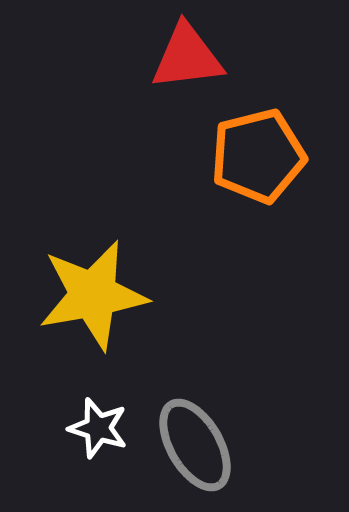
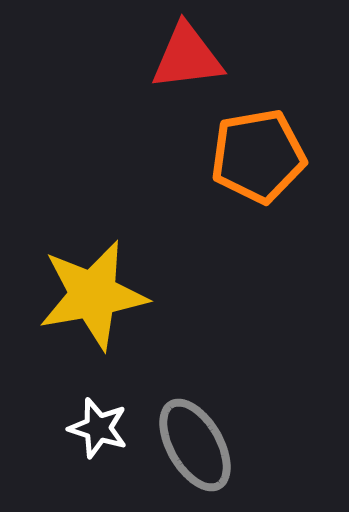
orange pentagon: rotated 4 degrees clockwise
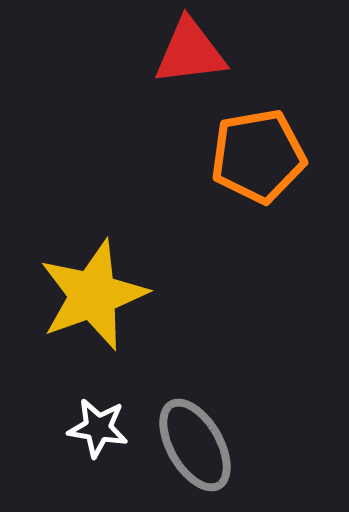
red triangle: moved 3 px right, 5 px up
yellow star: rotated 10 degrees counterclockwise
white star: rotated 8 degrees counterclockwise
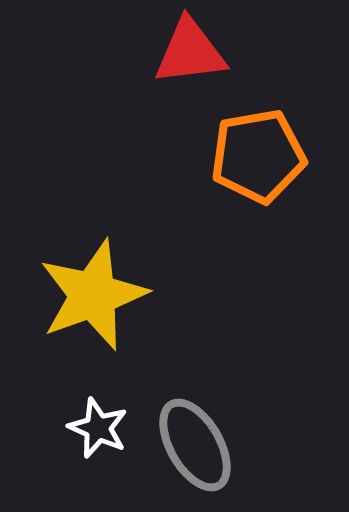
white star: rotated 14 degrees clockwise
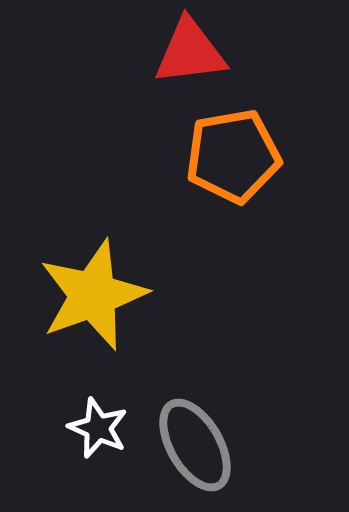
orange pentagon: moved 25 px left
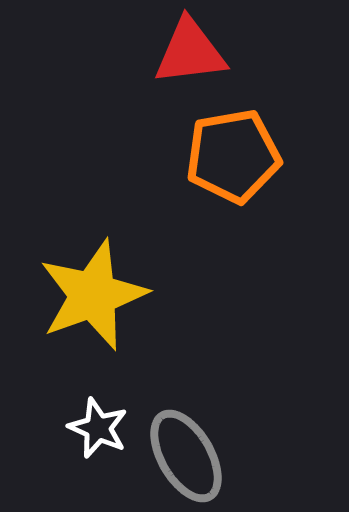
gray ellipse: moved 9 px left, 11 px down
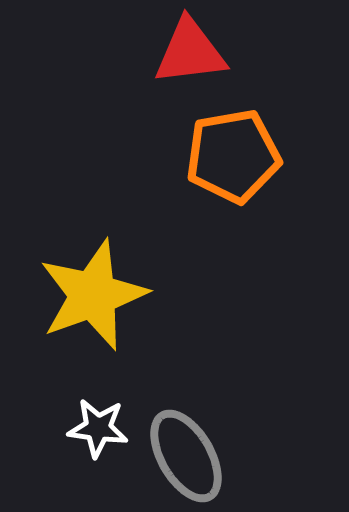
white star: rotated 16 degrees counterclockwise
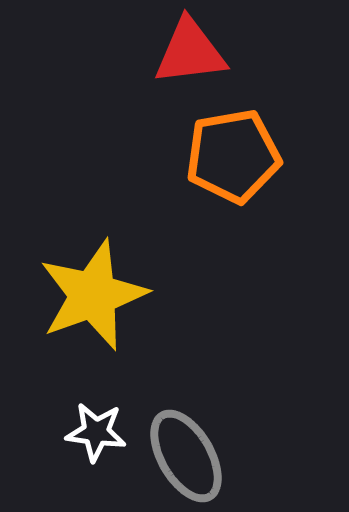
white star: moved 2 px left, 4 px down
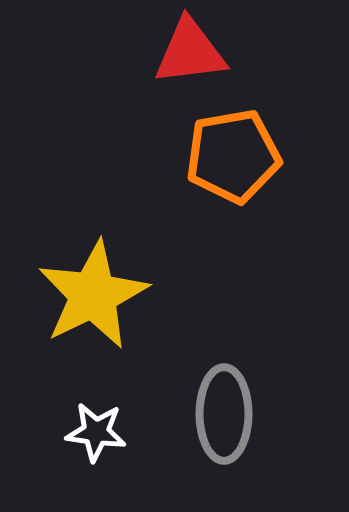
yellow star: rotated 6 degrees counterclockwise
gray ellipse: moved 38 px right, 42 px up; rotated 30 degrees clockwise
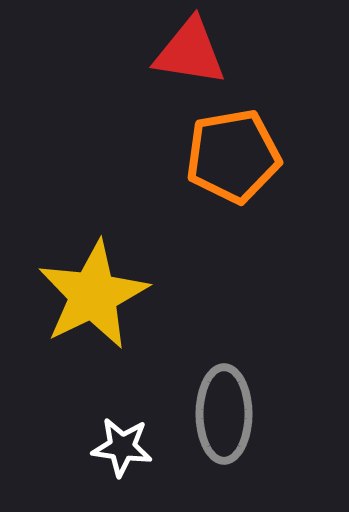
red triangle: rotated 16 degrees clockwise
white star: moved 26 px right, 15 px down
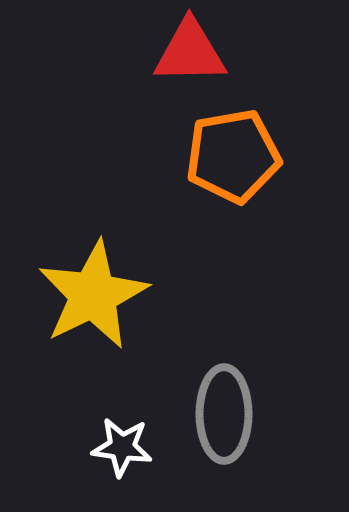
red triangle: rotated 10 degrees counterclockwise
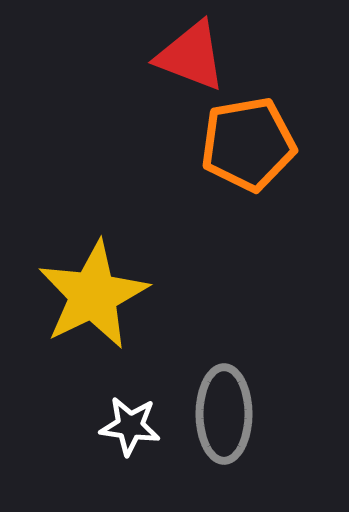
red triangle: moved 1 px right, 4 px down; rotated 22 degrees clockwise
orange pentagon: moved 15 px right, 12 px up
white star: moved 8 px right, 21 px up
